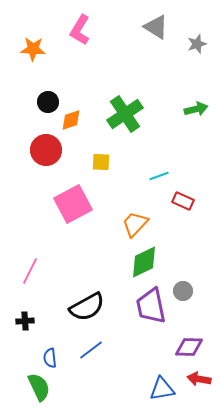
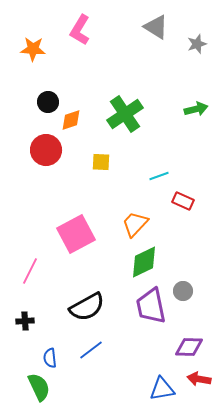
pink square: moved 3 px right, 30 px down
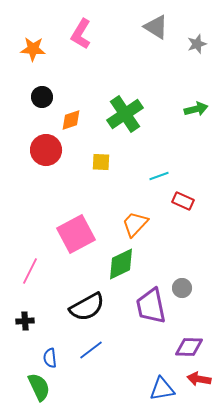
pink L-shape: moved 1 px right, 4 px down
black circle: moved 6 px left, 5 px up
green diamond: moved 23 px left, 2 px down
gray circle: moved 1 px left, 3 px up
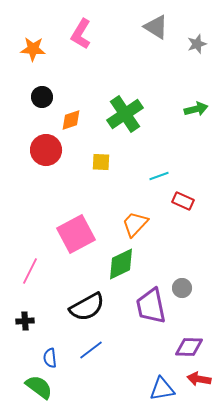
green semicircle: rotated 28 degrees counterclockwise
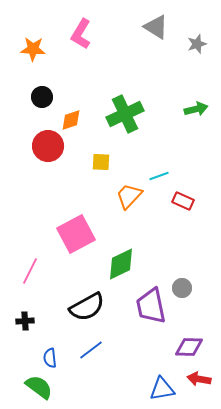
green cross: rotated 9 degrees clockwise
red circle: moved 2 px right, 4 px up
orange trapezoid: moved 6 px left, 28 px up
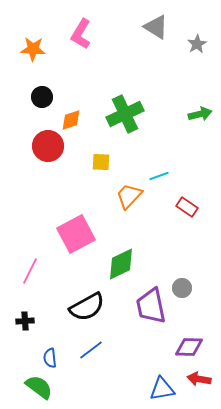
gray star: rotated 12 degrees counterclockwise
green arrow: moved 4 px right, 5 px down
red rectangle: moved 4 px right, 6 px down; rotated 10 degrees clockwise
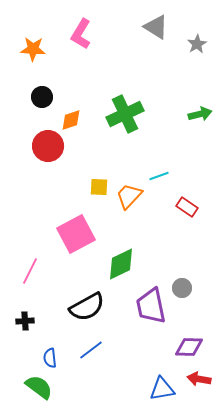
yellow square: moved 2 px left, 25 px down
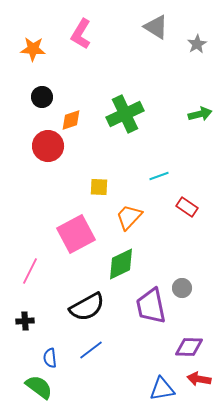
orange trapezoid: moved 21 px down
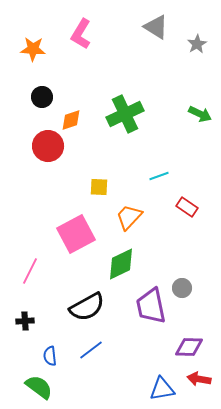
green arrow: rotated 40 degrees clockwise
blue semicircle: moved 2 px up
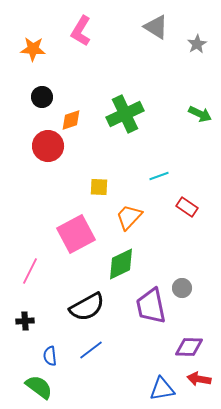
pink L-shape: moved 3 px up
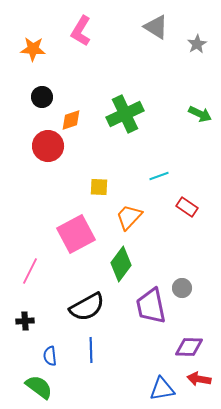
green diamond: rotated 28 degrees counterclockwise
blue line: rotated 55 degrees counterclockwise
